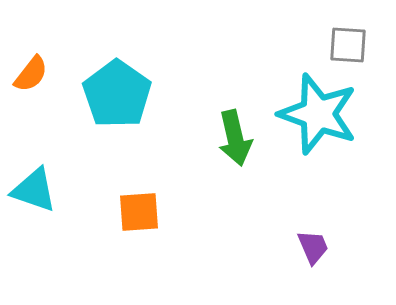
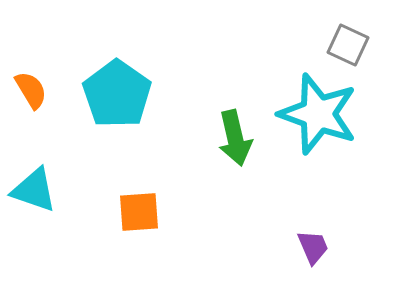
gray square: rotated 21 degrees clockwise
orange semicircle: moved 16 px down; rotated 69 degrees counterclockwise
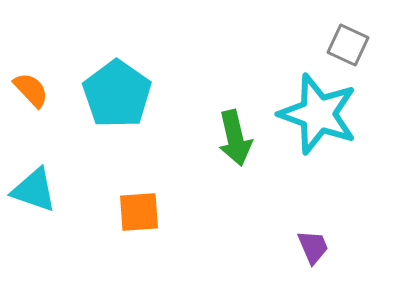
orange semicircle: rotated 12 degrees counterclockwise
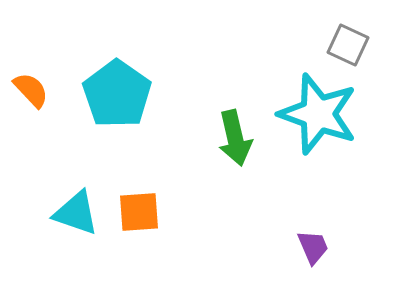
cyan triangle: moved 42 px right, 23 px down
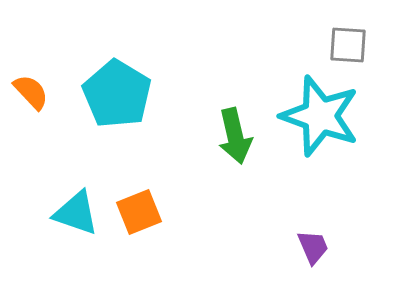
gray square: rotated 21 degrees counterclockwise
orange semicircle: moved 2 px down
cyan pentagon: rotated 4 degrees counterclockwise
cyan star: moved 2 px right, 2 px down
green arrow: moved 2 px up
orange square: rotated 18 degrees counterclockwise
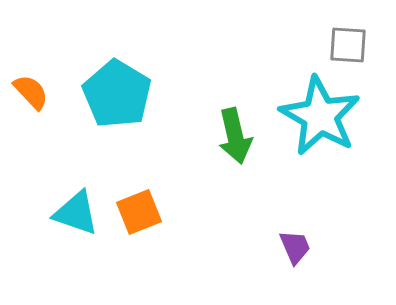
cyan star: rotated 10 degrees clockwise
purple trapezoid: moved 18 px left
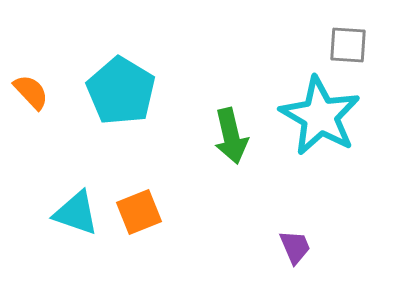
cyan pentagon: moved 4 px right, 3 px up
green arrow: moved 4 px left
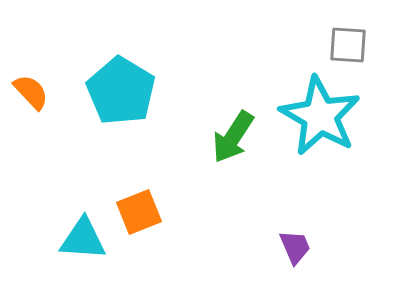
green arrow: moved 2 px right, 1 px down; rotated 46 degrees clockwise
cyan triangle: moved 7 px right, 26 px down; rotated 15 degrees counterclockwise
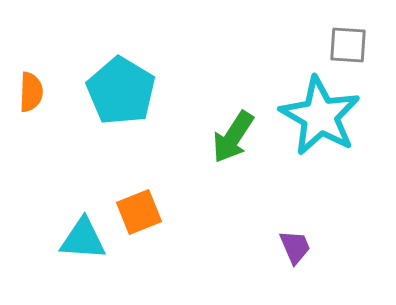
orange semicircle: rotated 45 degrees clockwise
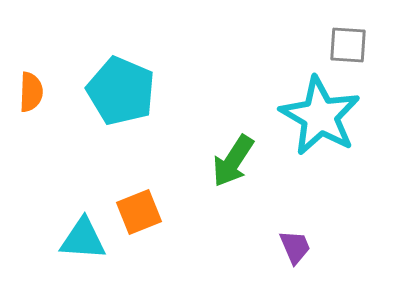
cyan pentagon: rotated 8 degrees counterclockwise
green arrow: moved 24 px down
